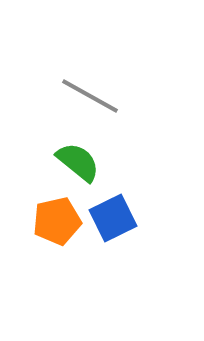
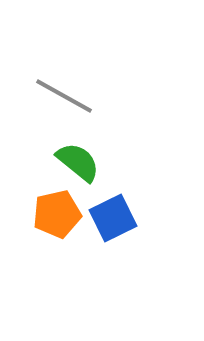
gray line: moved 26 px left
orange pentagon: moved 7 px up
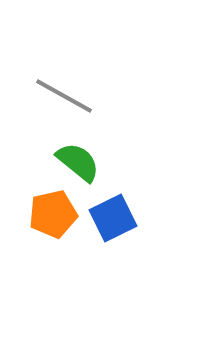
orange pentagon: moved 4 px left
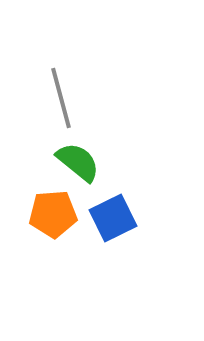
gray line: moved 3 px left, 2 px down; rotated 46 degrees clockwise
orange pentagon: rotated 9 degrees clockwise
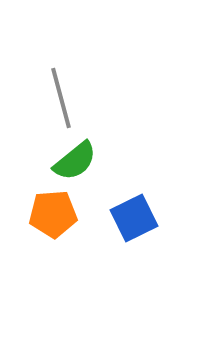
green semicircle: moved 3 px left, 1 px up; rotated 102 degrees clockwise
blue square: moved 21 px right
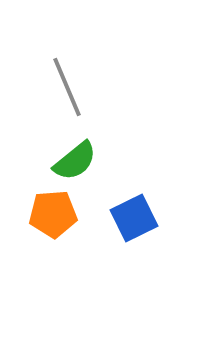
gray line: moved 6 px right, 11 px up; rotated 8 degrees counterclockwise
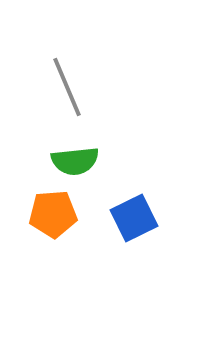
green semicircle: rotated 33 degrees clockwise
